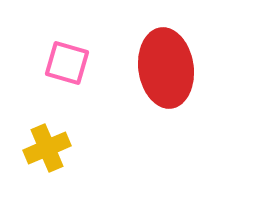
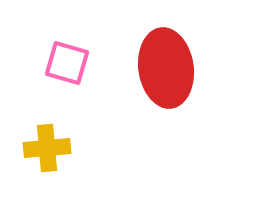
yellow cross: rotated 18 degrees clockwise
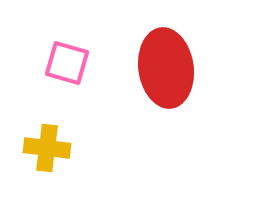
yellow cross: rotated 12 degrees clockwise
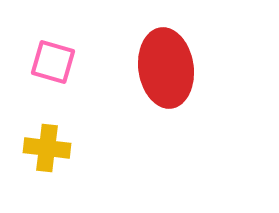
pink square: moved 14 px left, 1 px up
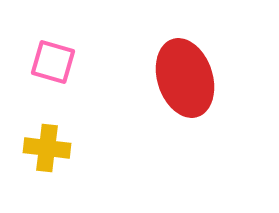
red ellipse: moved 19 px right, 10 px down; rotated 10 degrees counterclockwise
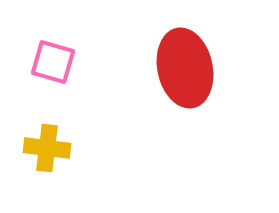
red ellipse: moved 10 px up; rotated 6 degrees clockwise
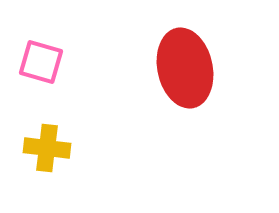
pink square: moved 12 px left
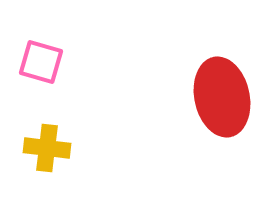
red ellipse: moved 37 px right, 29 px down
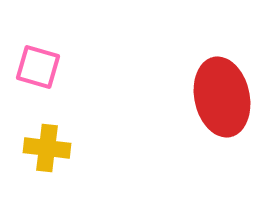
pink square: moved 3 px left, 5 px down
